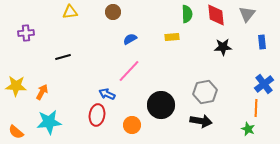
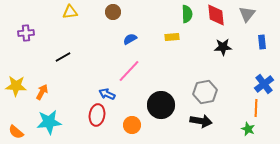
black line: rotated 14 degrees counterclockwise
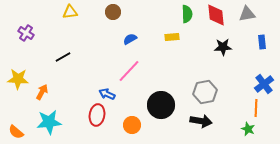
gray triangle: rotated 42 degrees clockwise
purple cross: rotated 35 degrees clockwise
yellow star: moved 2 px right, 7 px up
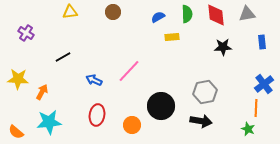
blue semicircle: moved 28 px right, 22 px up
blue arrow: moved 13 px left, 14 px up
black circle: moved 1 px down
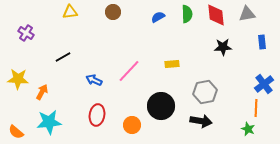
yellow rectangle: moved 27 px down
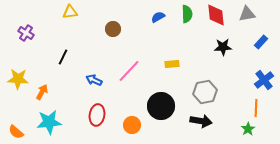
brown circle: moved 17 px down
blue rectangle: moved 1 px left; rotated 48 degrees clockwise
black line: rotated 35 degrees counterclockwise
blue cross: moved 4 px up
green star: rotated 16 degrees clockwise
